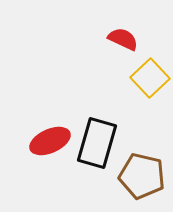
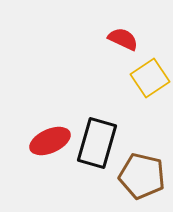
yellow square: rotated 9 degrees clockwise
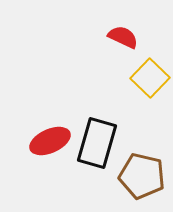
red semicircle: moved 2 px up
yellow square: rotated 12 degrees counterclockwise
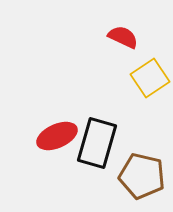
yellow square: rotated 12 degrees clockwise
red ellipse: moved 7 px right, 5 px up
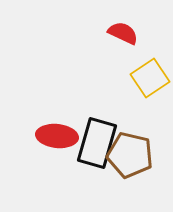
red semicircle: moved 4 px up
red ellipse: rotated 30 degrees clockwise
brown pentagon: moved 12 px left, 21 px up
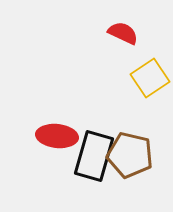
black rectangle: moved 3 px left, 13 px down
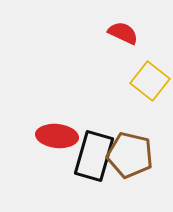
yellow square: moved 3 px down; rotated 18 degrees counterclockwise
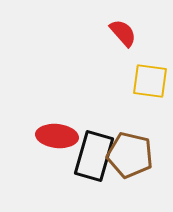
red semicircle: rotated 24 degrees clockwise
yellow square: rotated 30 degrees counterclockwise
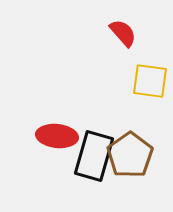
brown pentagon: rotated 24 degrees clockwise
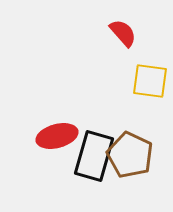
red ellipse: rotated 21 degrees counterclockwise
brown pentagon: rotated 12 degrees counterclockwise
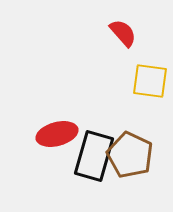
red ellipse: moved 2 px up
